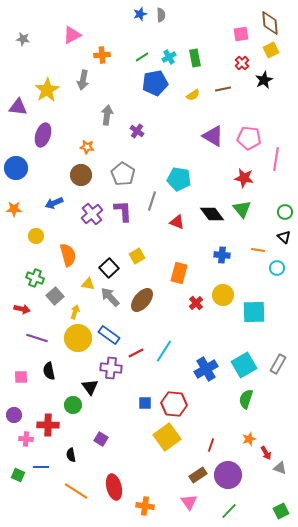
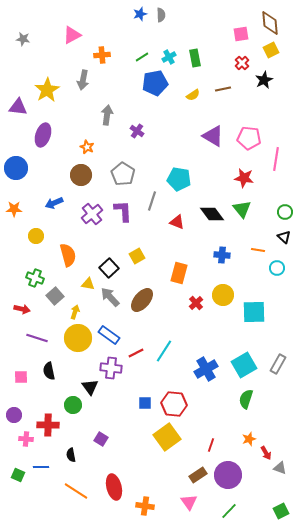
orange star at (87, 147): rotated 16 degrees clockwise
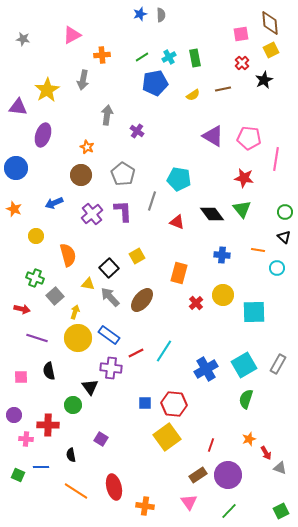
orange star at (14, 209): rotated 21 degrees clockwise
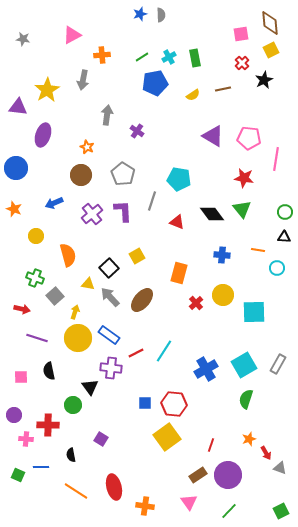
black triangle at (284, 237): rotated 40 degrees counterclockwise
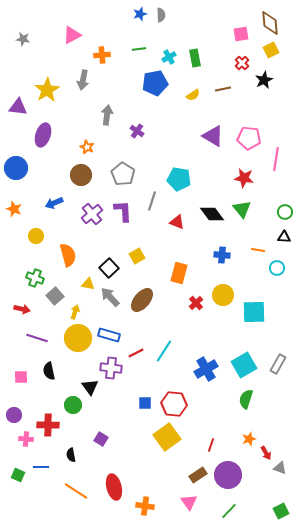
green line at (142, 57): moved 3 px left, 8 px up; rotated 24 degrees clockwise
blue rectangle at (109, 335): rotated 20 degrees counterclockwise
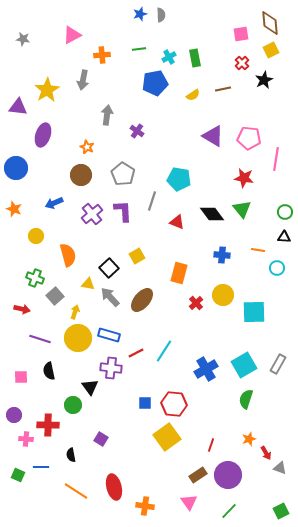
purple line at (37, 338): moved 3 px right, 1 px down
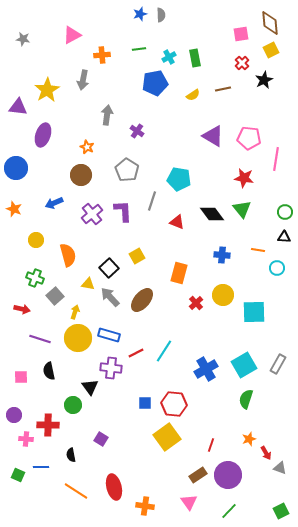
gray pentagon at (123, 174): moved 4 px right, 4 px up
yellow circle at (36, 236): moved 4 px down
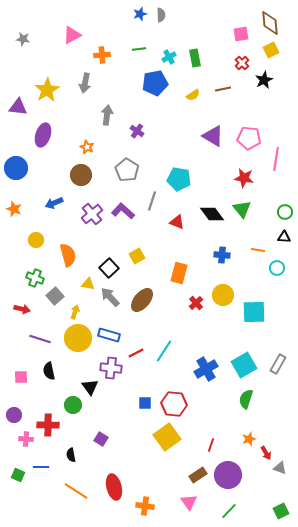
gray arrow at (83, 80): moved 2 px right, 3 px down
purple L-shape at (123, 211): rotated 45 degrees counterclockwise
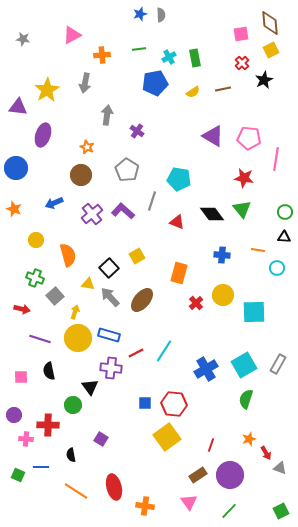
yellow semicircle at (193, 95): moved 3 px up
purple circle at (228, 475): moved 2 px right
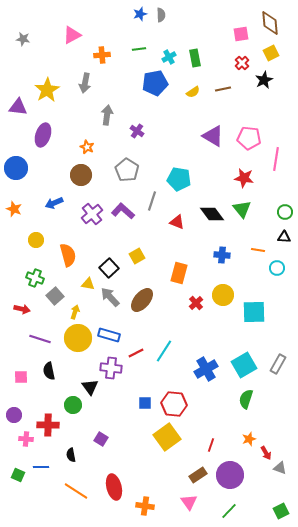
yellow square at (271, 50): moved 3 px down
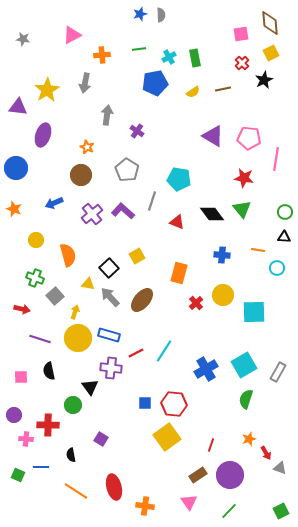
gray rectangle at (278, 364): moved 8 px down
